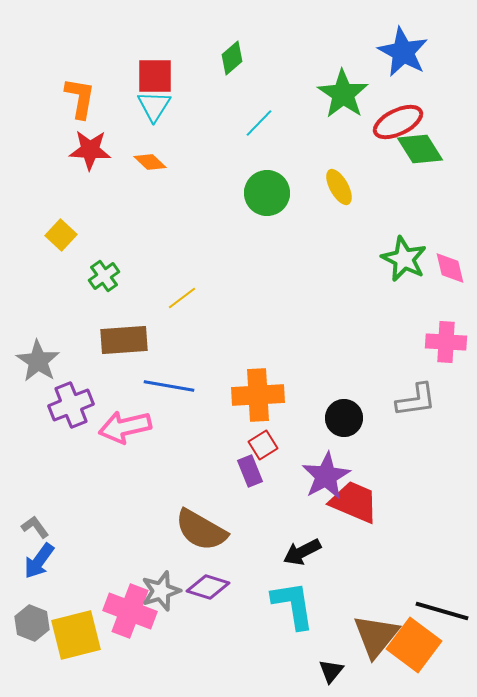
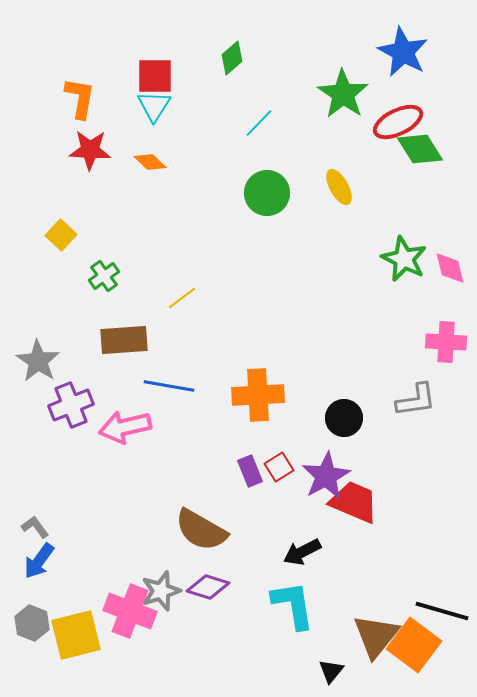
red square at (263, 445): moved 16 px right, 22 px down
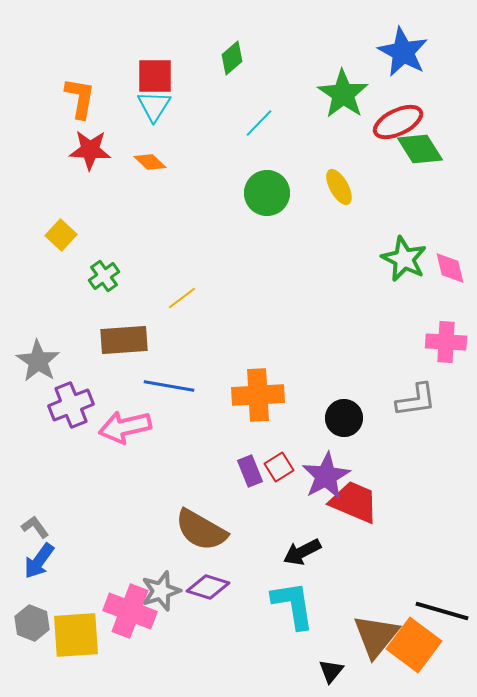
yellow square at (76, 635): rotated 10 degrees clockwise
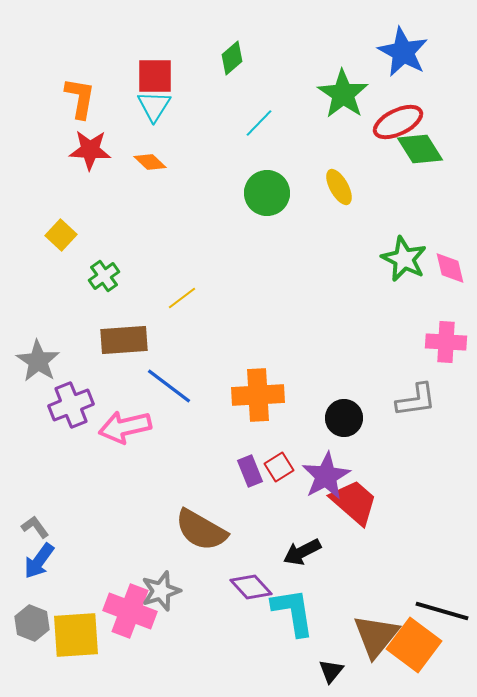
blue line at (169, 386): rotated 27 degrees clockwise
red trapezoid at (354, 502): rotated 18 degrees clockwise
purple diamond at (208, 587): moved 43 px right; rotated 30 degrees clockwise
cyan L-shape at (293, 605): moved 7 px down
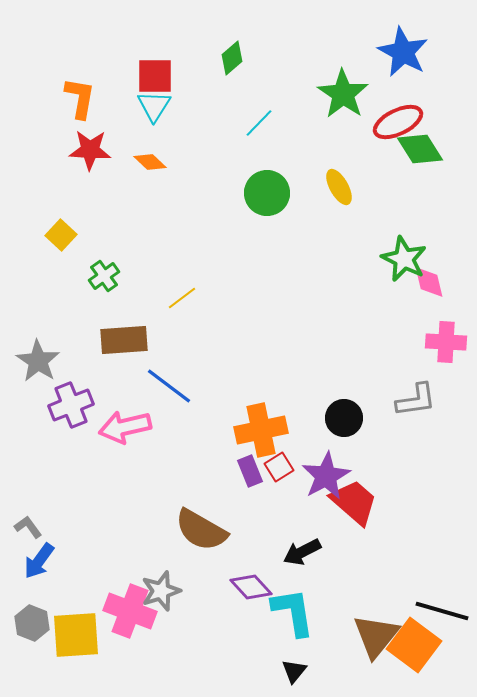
pink diamond at (450, 268): moved 21 px left, 14 px down
orange cross at (258, 395): moved 3 px right, 35 px down; rotated 9 degrees counterclockwise
gray L-shape at (35, 527): moved 7 px left
black triangle at (331, 671): moved 37 px left
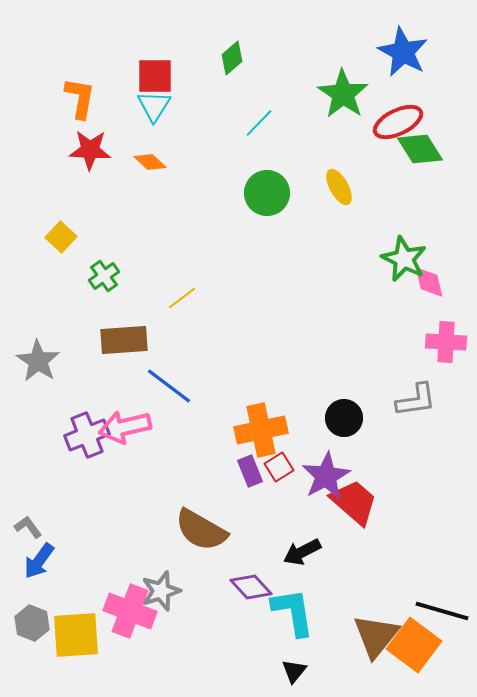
yellow square at (61, 235): moved 2 px down
purple cross at (71, 405): moved 16 px right, 30 px down
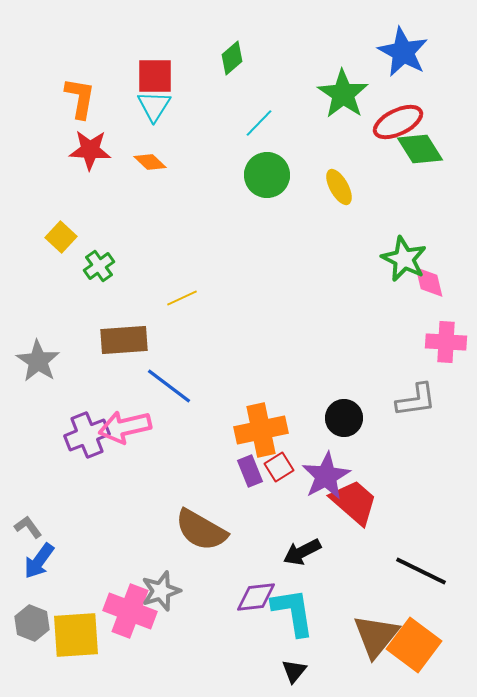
green circle at (267, 193): moved 18 px up
green cross at (104, 276): moved 5 px left, 10 px up
yellow line at (182, 298): rotated 12 degrees clockwise
purple diamond at (251, 587): moved 5 px right, 10 px down; rotated 54 degrees counterclockwise
black line at (442, 611): moved 21 px left, 40 px up; rotated 10 degrees clockwise
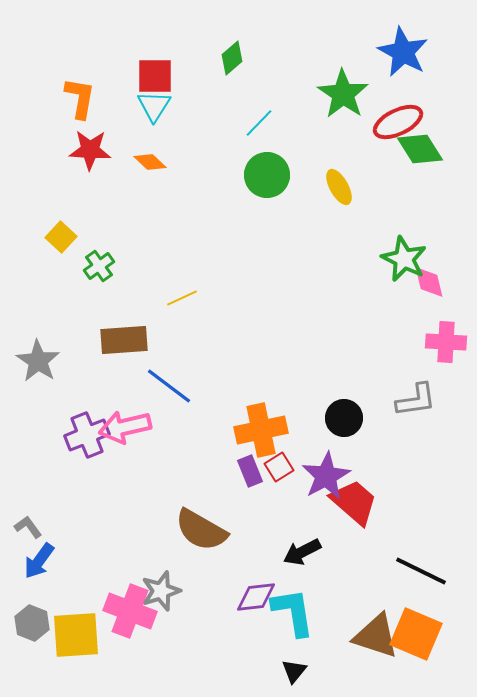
brown triangle at (376, 636): rotated 51 degrees counterclockwise
orange square at (414, 645): moved 2 px right, 11 px up; rotated 14 degrees counterclockwise
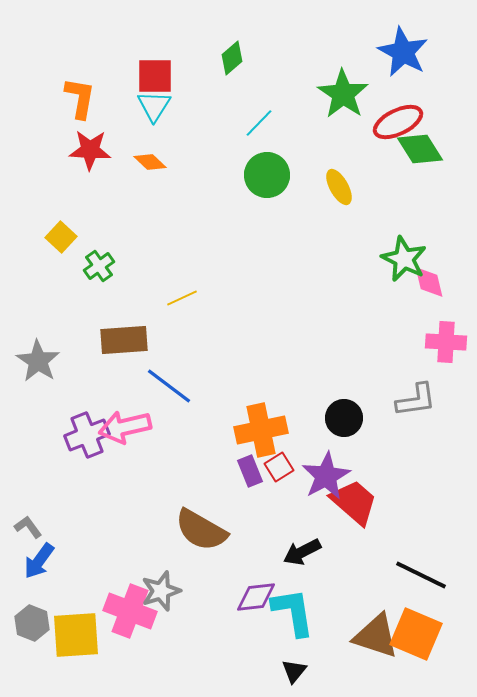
black line at (421, 571): moved 4 px down
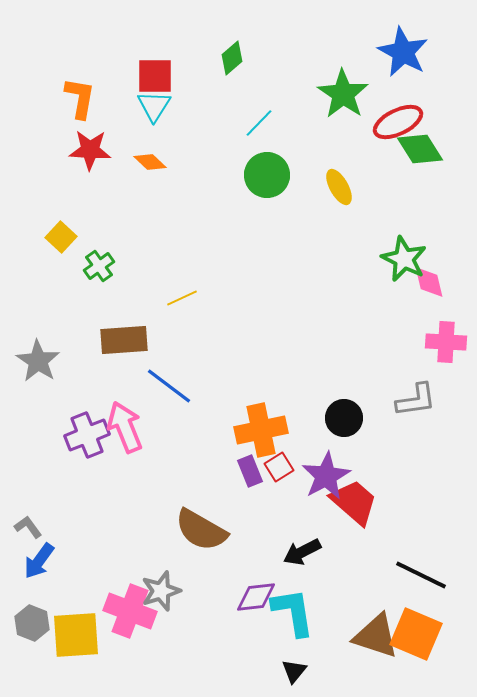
pink arrow at (125, 427): rotated 81 degrees clockwise
